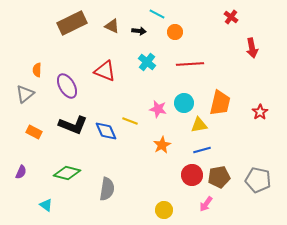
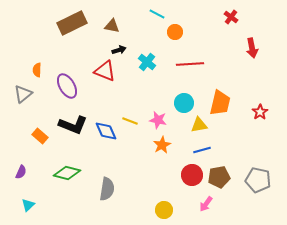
brown triangle: rotated 14 degrees counterclockwise
black arrow: moved 20 px left, 19 px down; rotated 24 degrees counterclockwise
gray triangle: moved 2 px left
pink star: moved 11 px down
orange rectangle: moved 6 px right, 4 px down; rotated 14 degrees clockwise
cyan triangle: moved 18 px left; rotated 40 degrees clockwise
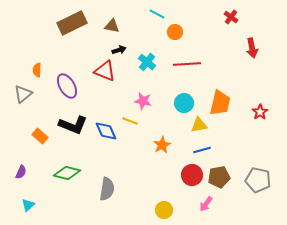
red line: moved 3 px left
pink star: moved 15 px left, 19 px up
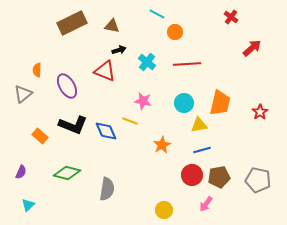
red arrow: rotated 120 degrees counterclockwise
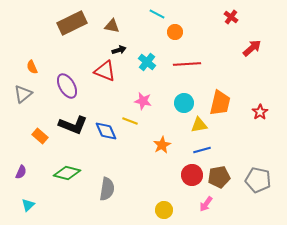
orange semicircle: moved 5 px left, 3 px up; rotated 24 degrees counterclockwise
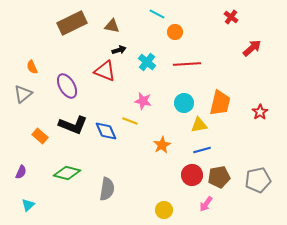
gray pentagon: rotated 25 degrees counterclockwise
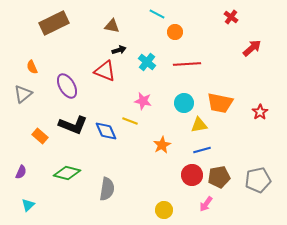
brown rectangle: moved 18 px left
orange trapezoid: rotated 88 degrees clockwise
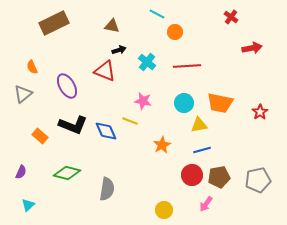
red arrow: rotated 30 degrees clockwise
red line: moved 2 px down
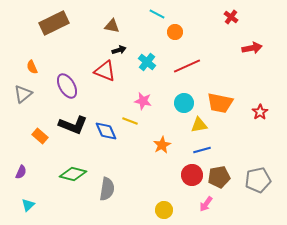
red line: rotated 20 degrees counterclockwise
green diamond: moved 6 px right, 1 px down
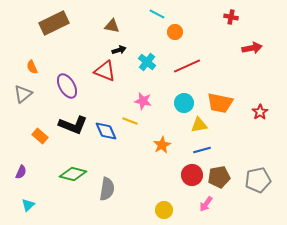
red cross: rotated 24 degrees counterclockwise
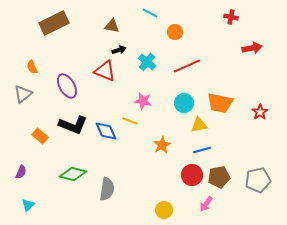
cyan line: moved 7 px left, 1 px up
